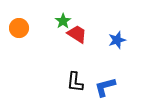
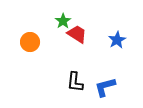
orange circle: moved 11 px right, 14 px down
blue star: rotated 12 degrees counterclockwise
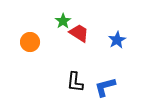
red trapezoid: moved 2 px right, 1 px up
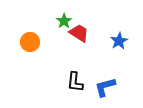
green star: moved 1 px right
blue star: moved 2 px right, 1 px down
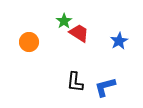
orange circle: moved 1 px left
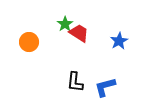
green star: moved 1 px right, 3 px down
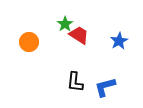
red trapezoid: moved 2 px down
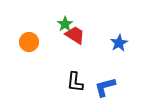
red trapezoid: moved 4 px left
blue star: moved 2 px down
